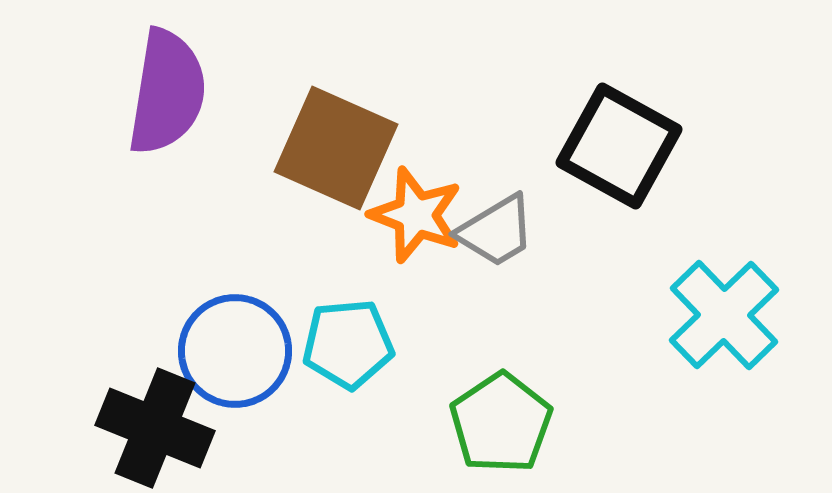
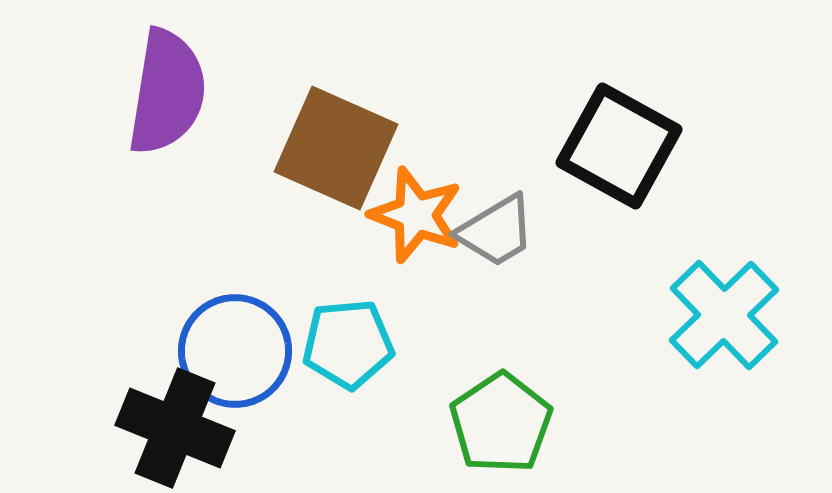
black cross: moved 20 px right
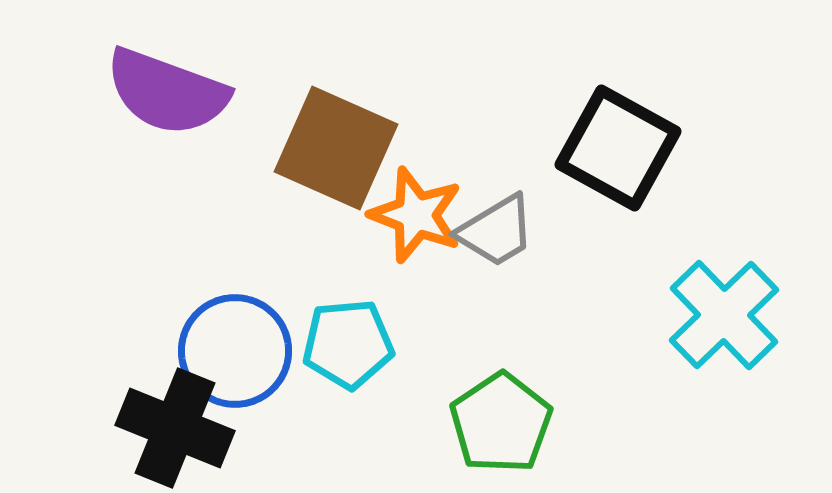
purple semicircle: rotated 101 degrees clockwise
black square: moved 1 px left, 2 px down
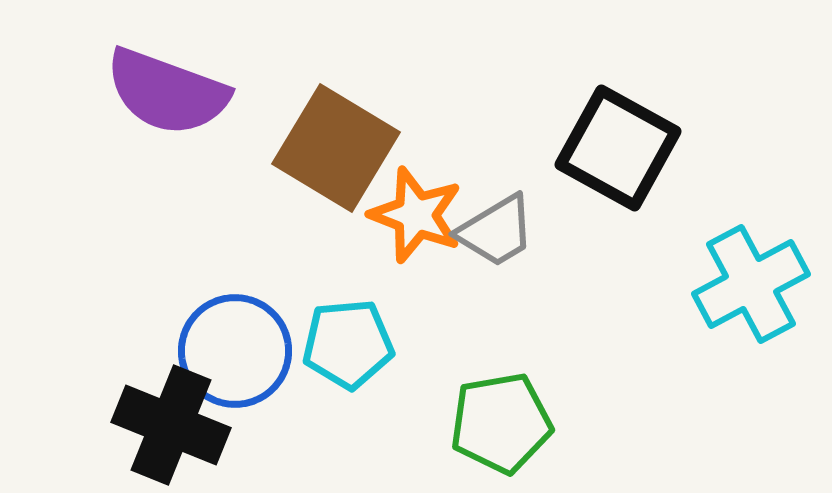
brown square: rotated 7 degrees clockwise
cyan cross: moved 27 px right, 31 px up; rotated 16 degrees clockwise
green pentagon: rotated 24 degrees clockwise
black cross: moved 4 px left, 3 px up
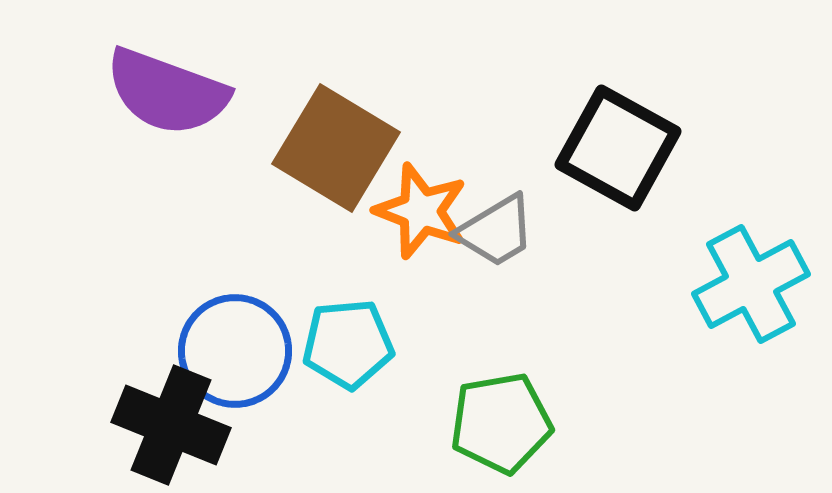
orange star: moved 5 px right, 4 px up
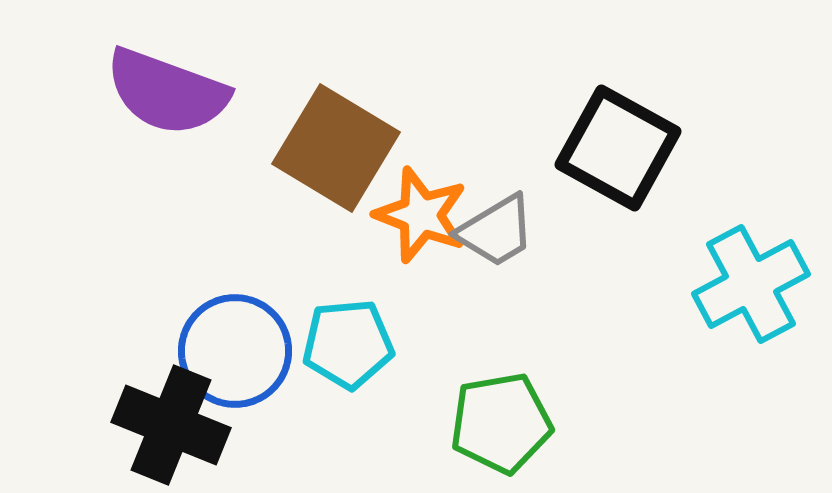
orange star: moved 4 px down
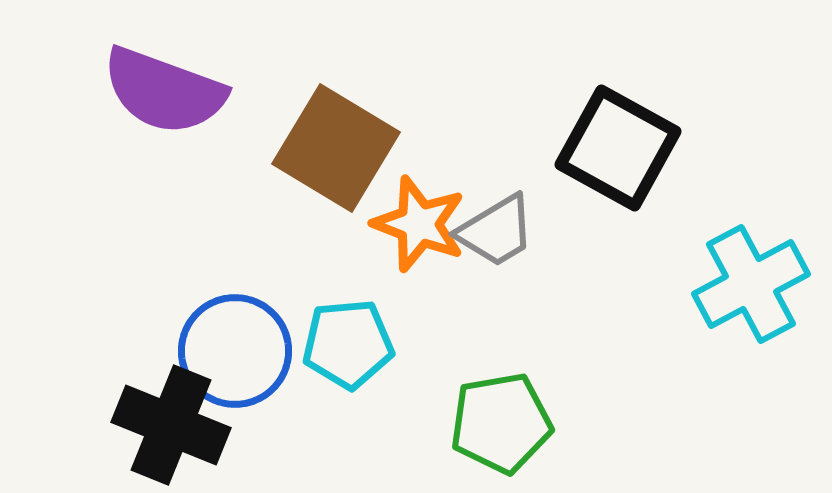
purple semicircle: moved 3 px left, 1 px up
orange star: moved 2 px left, 9 px down
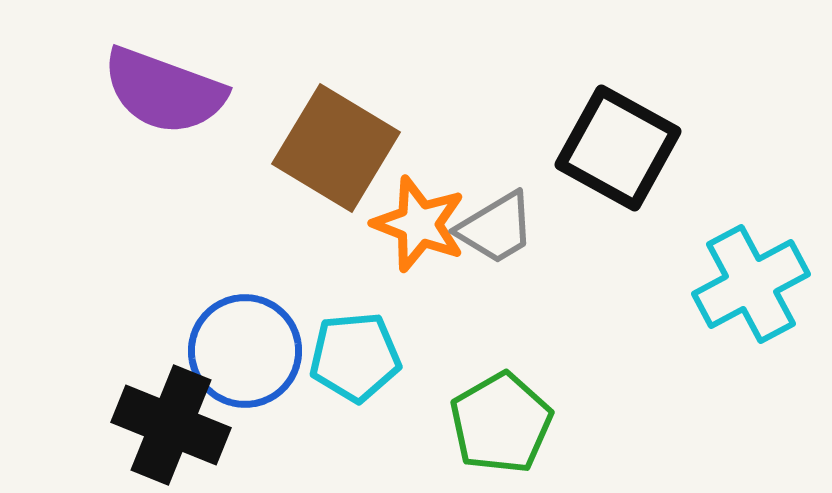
gray trapezoid: moved 3 px up
cyan pentagon: moved 7 px right, 13 px down
blue circle: moved 10 px right
green pentagon: rotated 20 degrees counterclockwise
